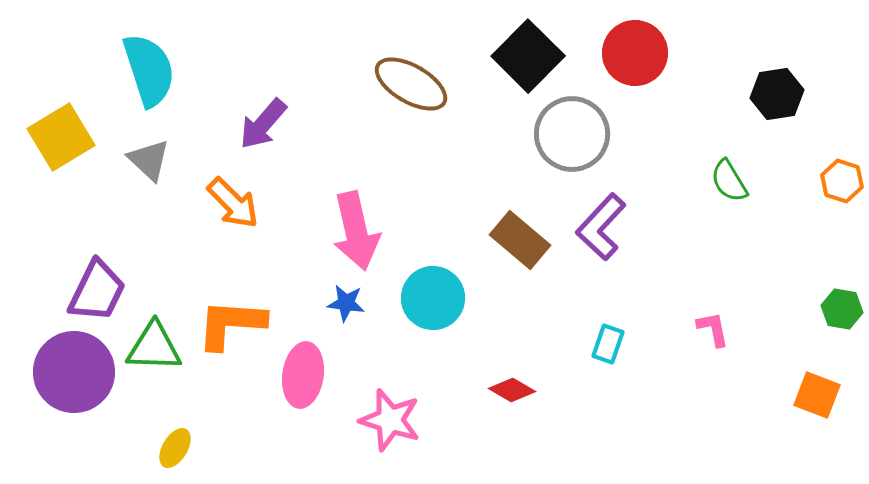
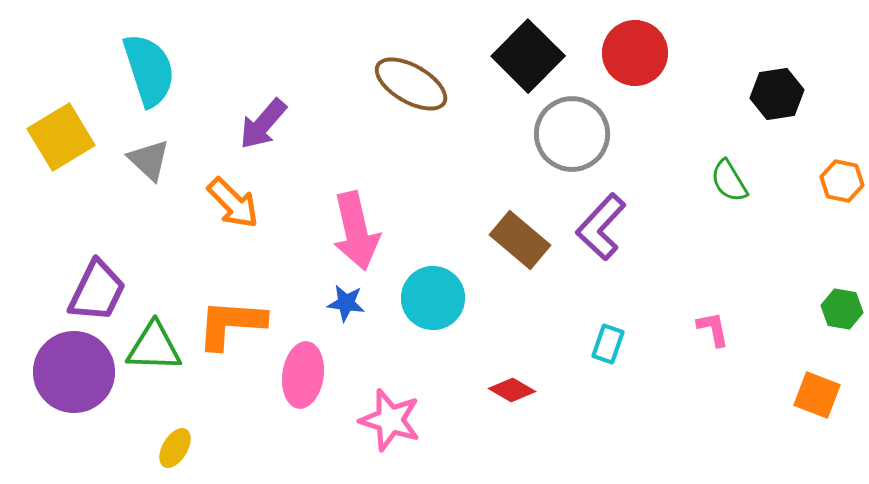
orange hexagon: rotated 6 degrees counterclockwise
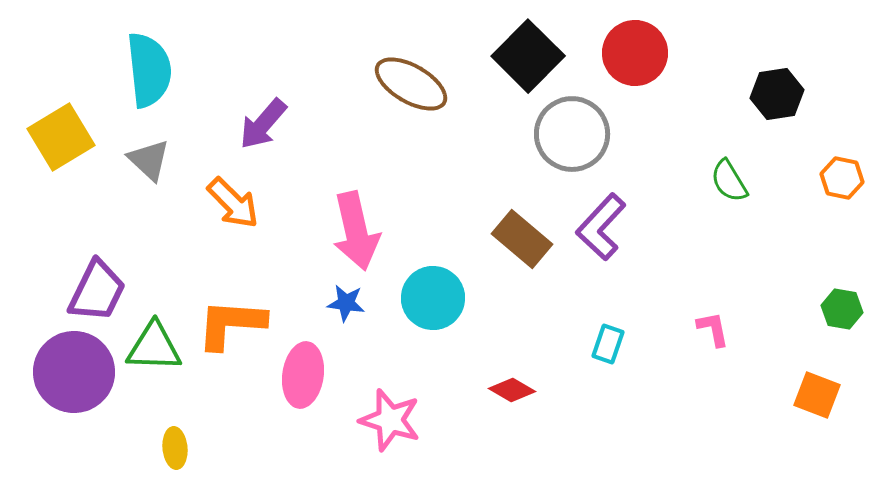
cyan semicircle: rotated 12 degrees clockwise
orange hexagon: moved 3 px up
brown rectangle: moved 2 px right, 1 px up
yellow ellipse: rotated 36 degrees counterclockwise
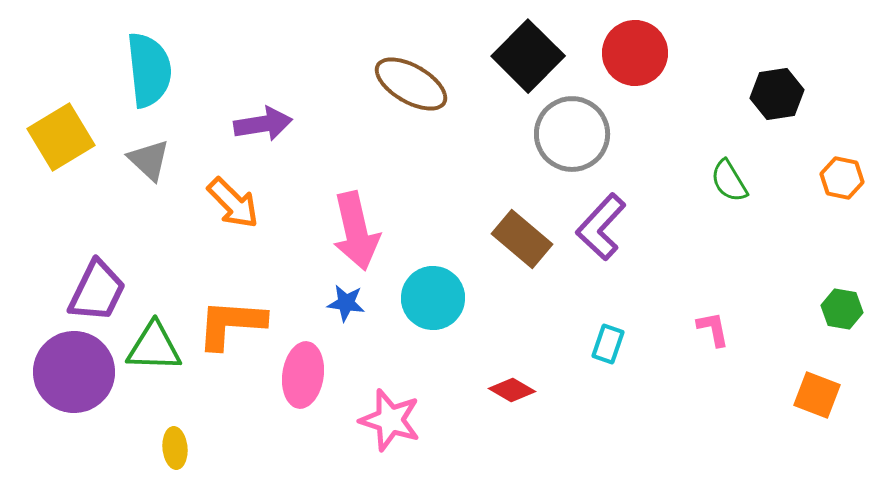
purple arrow: rotated 140 degrees counterclockwise
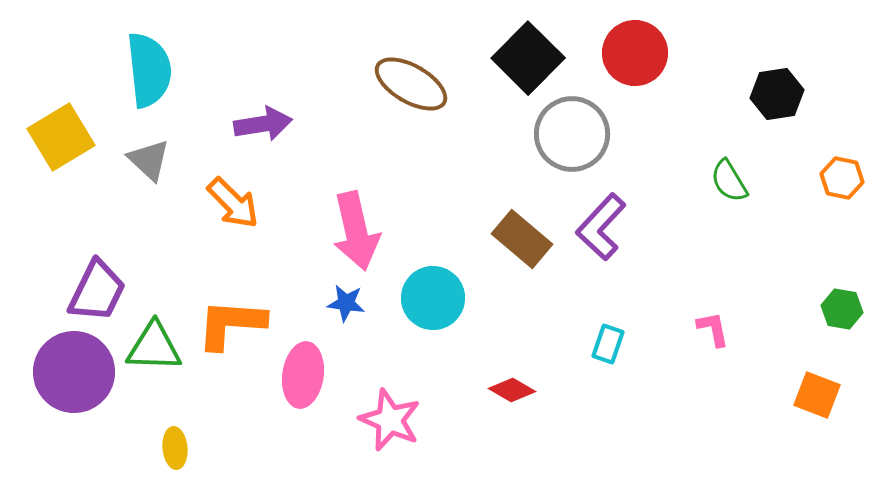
black square: moved 2 px down
pink star: rotated 6 degrees clockwise
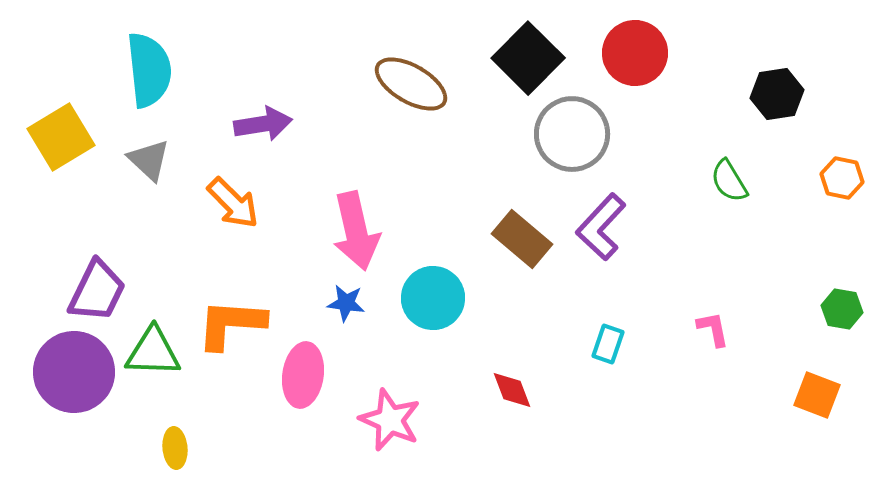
green triangle: moved 1 px left, 5 px down
red diamond: rotated 39 degrees clockwise
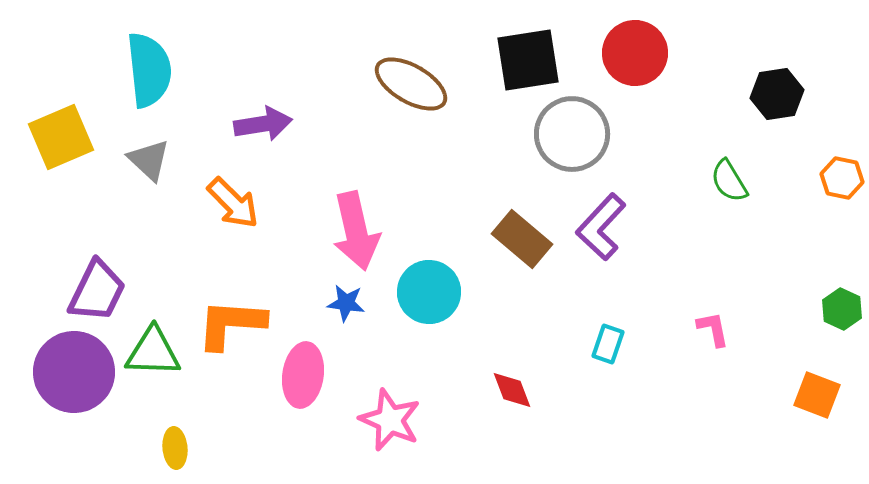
black square: moved 2 px down; rotated 36 degrees clockwise
yellow square: rotated 8 degrees clockwise
cyan circle: moved 4 px left, 6 px up
green hexagon: rotated 15 degrees clockwise
